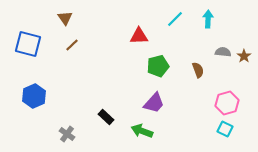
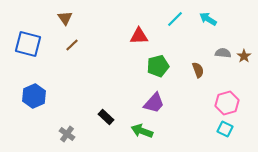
cyan arrow: rotated 60 degrees counterclockwise
gray semicircle: moved 1 px down
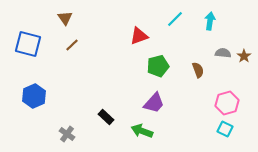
cyan arrow: moved 2 px right, 2 px down; rotated 66 degrees clockwise
red triangle: rotated 18 degrees counterclockwise
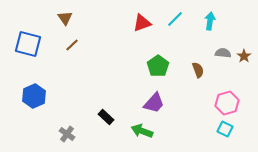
red triangle: moved 3 px right, 13 px up
green pentagon: rotated 20 degrees counterclockwise
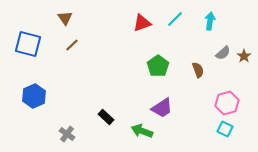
gray semicircle: rotated 133 degrees clockwise
purple trapezoid: moved 8 px right, 5 px down; rotated 15 degrees clockwise
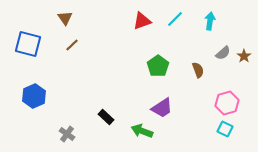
red triangle: moved 2 px up
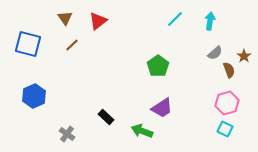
red triangle: moved 44 px left; rotated 18 degrees counterclockwise
gray semicircle: moved 8 px left
brown semicircle: moved 31 px right
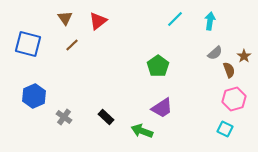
pink hexagon: moved 7 px right, 4 px up
gray cross: moved 3 px left, 17 px up
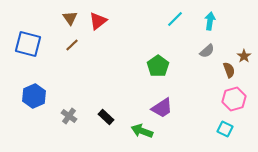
brown triangle: moved 5 px right
gray semicircle: moved 8 px left, 2 px up
gray cross: moved 5 px right, 1 px up
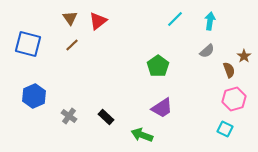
green arrow: moved 4 px down
